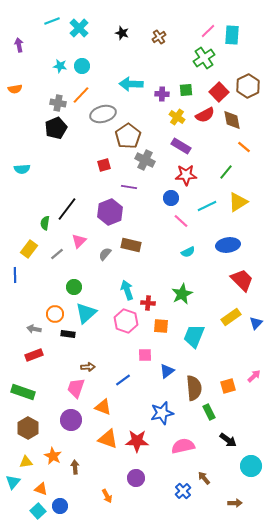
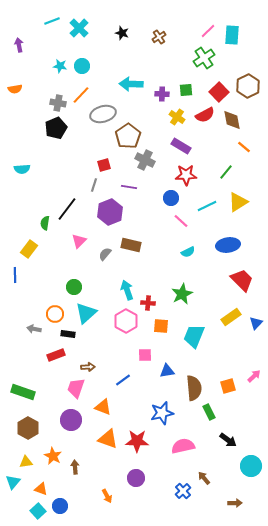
gray line at (57, 254): moved 37 px right, 69 px up; rotated 32 degrees counterclockwise
pink hexagon at (126, 321): rotated 10 degrees clockwise
red rectangle at (34, 355): moved 22 px right
blue triangle at (167, 371): rotated 28 degrees clockwise
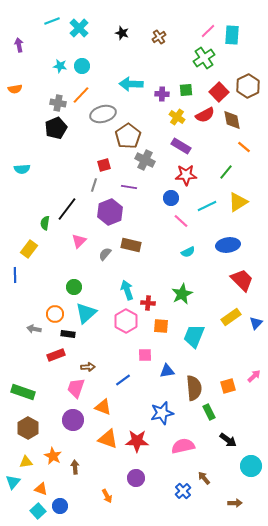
purple circle at (71, 420): moved 2 px right
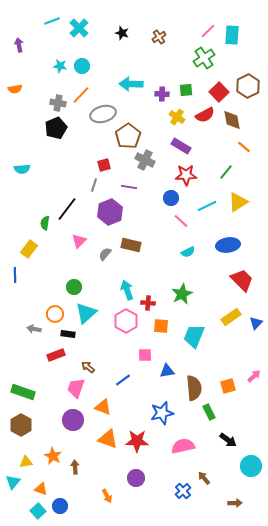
brown arrow at (88, 367): rotated 136 degrees counterclockwise
brown hexagon at (28, 428): moved 7 px left, 3 px up
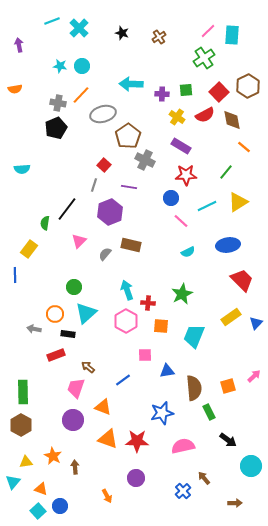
red square at (104, 165): rotated 32 degrees counterclockwise
green rectangle at (23, 392): rotated 70 degrees clockwise
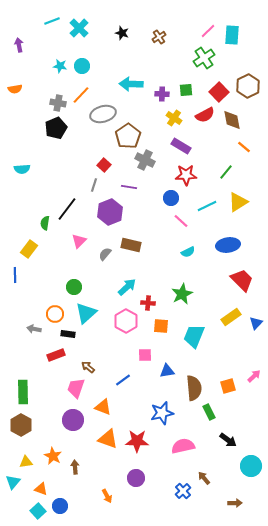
yellow cross at (177, 117): moved 3 px left, 1 px down
cyan arrow at (127, 290): moved 3 px up; rotated 66 degrees clockwise
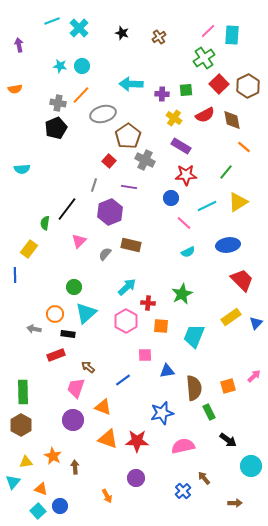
red square at (219, 92): moved 8 px up
red square at (104, 165): moved 5 px right, 4 px up
pink line at (181, 221): moved 3 px right, 2 px down
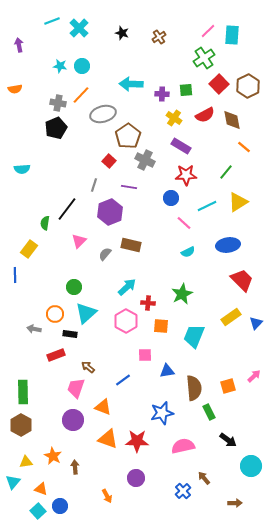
black rectangle at (68, 334): moved 2 px right
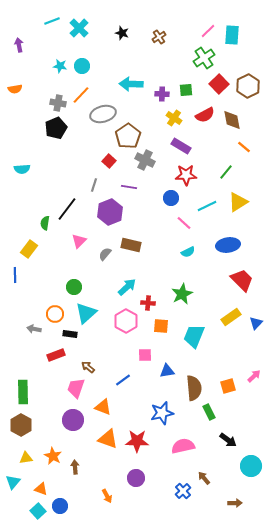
yellow triangle at (26, 462): moved 4 px up
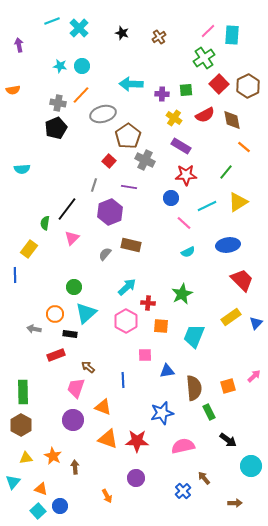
orange semicircle at (15, 89): moved 2 px left, 1 px down
pink triangle at (79, 241): moved 7 px left, 3 px up
blue line at (123, 380): rotated 56 degrees counterclockwise
